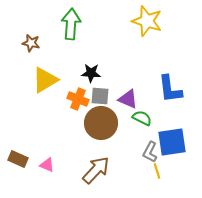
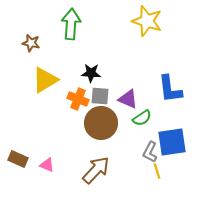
green semicircle: rotated 120 degrees clockwise
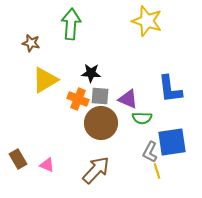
green semicircle: rotated 36 degrees clockwise
brown rectangle: rotated 36 degrees clockwise
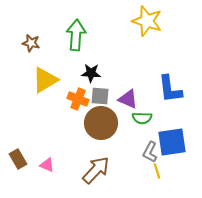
green arrow: moved 5 px right, 11 px down
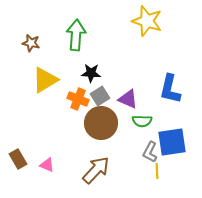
blue L-shape: rotated 20 degrees clockwise
gray square: rotated 36 degrees counterclockwise
green semicircle: moved 3 px down
yellow line: rotated 14 degrees clockwise
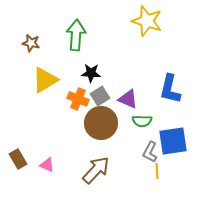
blue square: moved 1 px right, 1 px up
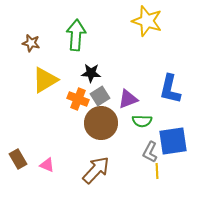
purple triangle: rotated 45 degrees counterclockwise
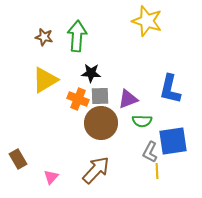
green arrow: moved 1 px right, 1 px down
brown star: moved 13 px right, 6 px up
gray square: rotated 30 degrees clockwise
pink triangle: moved 4 px right, 12 px down; rotated 49 degrees clockwise
